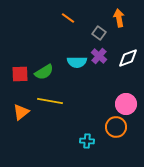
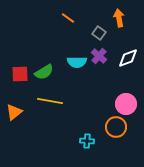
orange triangle: moved 7 px left
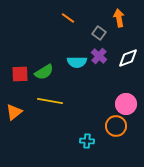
orange circle: moved 1 px up
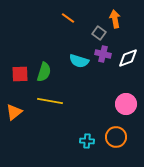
orange arrow: moved 4 px left, 1 px down
purple cross: moved 4 px right, 2 px up; rotated 28 degrees counterclockwise
cyan semicircle: moved 2 px right, 1 px up; rotated 18 degrees clockwise
green semicircle: rotated 42 degrees counterclockwise
orange circle: moved 11 px down
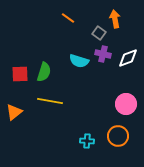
orange circle: moved 2 px right, 1 px up
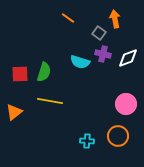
cyan semicircle: moved 1 px right, 1 px down
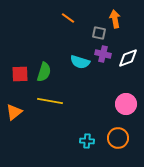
gray square: rotated 24 degrees counterclockwise
orange circle: moved 2 px down
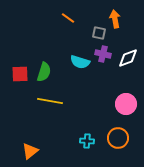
orange triangle: moved 16 px right, 39 px down
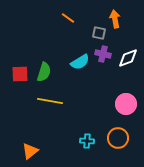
cyan semicircle: rotated 48 degrees counterclockwise
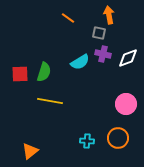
orange arrow: moved 6 px left, 4 px up
